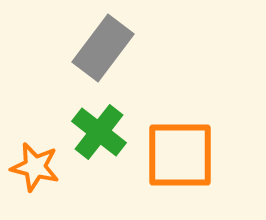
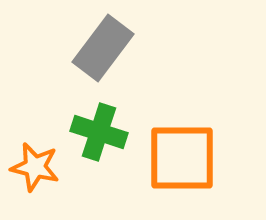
green cross: rotated 20 degrees counterclockwise
orange square: moved 2 px right, 3 px down
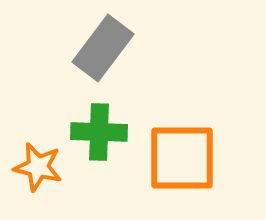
green cross: rotated 16 degrees counterclockwise
orange star: moved 3 px right
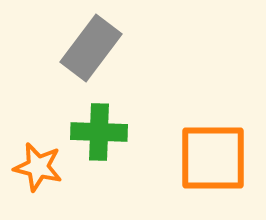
gray rectangle: moved 12 px left
orange square: moved 31 px right
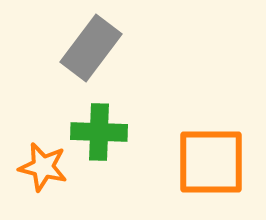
orange square: moved 2 px left, 4 px down
orange star: moved 5 px right
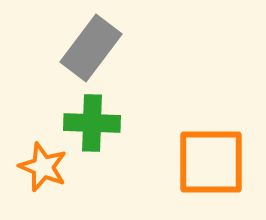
green cross: moved 7 px left, 9 px up
orange star: rotated 9 degrees clockwise
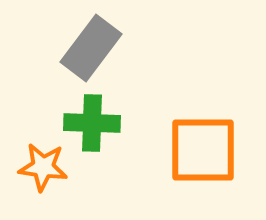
orange square: moved 8 px left, 12 px up
orange star: rotated 15 degrees counterclockwise
